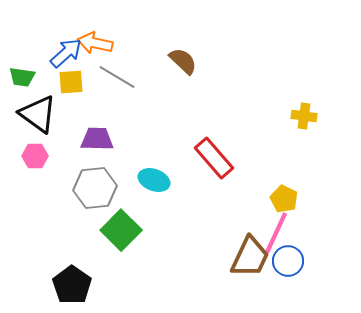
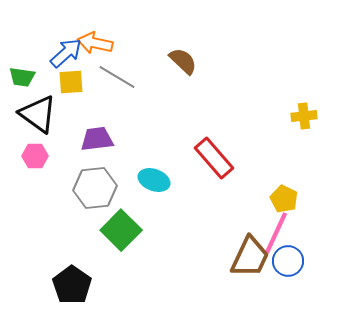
yellow cross: rotated 15 degrees counterclockwise
purple trapezoid: rotated 8 degrees counterclockwise
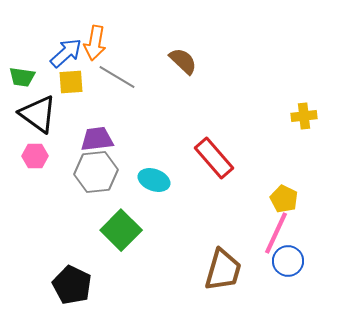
orange arrow: rotated 92 degrees counterclockwise
gray hexagon: moved 1 px right, 16 px up
brown trapezoid: moved 27 px left, 13 px down; rotated 9 degrees counterclockwise
black pentagon: rotated 9 degrees counterclockwise
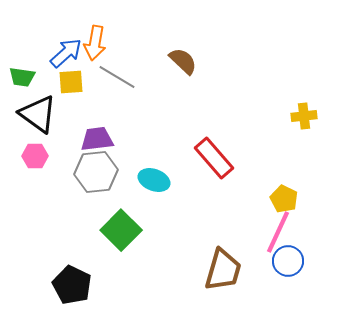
pink line: moved 2 px right, 1 px up
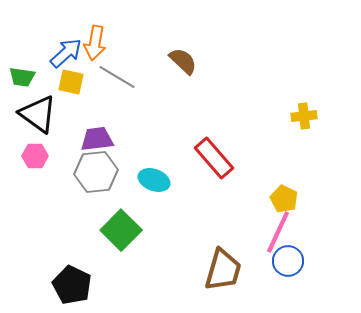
yellow square: rotated 16 degrees clockwise
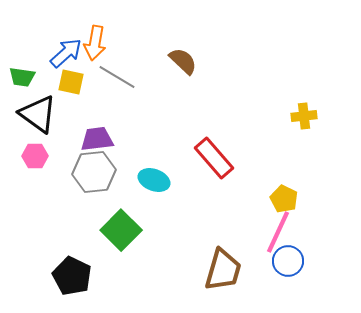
gray hexagon: moved 2 px left
black pentagon: moved 9 px up
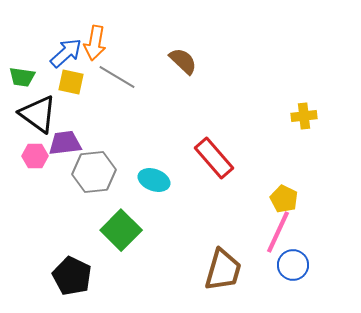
purple trapezoid: moved 32 px left, 4 px down
blue circle: moved 5 px right, 4 px down
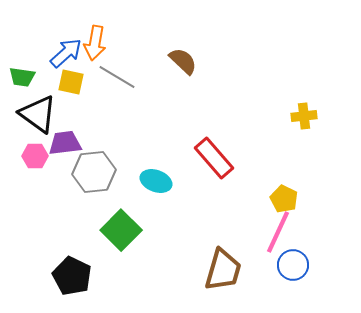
cyan ellipse: moved 2 px right, 1 px down
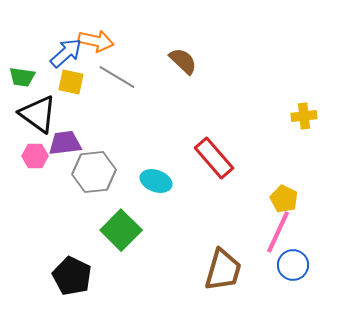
orange arrow: moved 1 px right, 2 px up; rotated 88 degrees counterclockwise
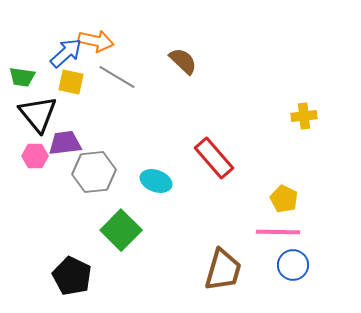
black triangle: rotated 15 degrees clockwise
pink line: rotated 66 degrees clockwise
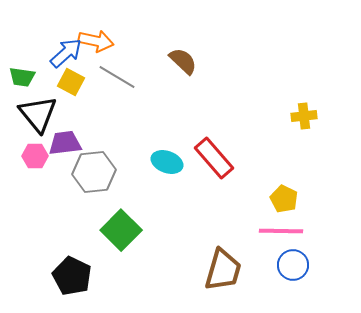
yellow square: rotated 16 degrees clockwise
cyan ellipse: moved 11 px right, 19 px up
pink line: moved 3 px right, 1 px up
